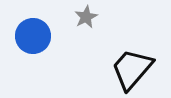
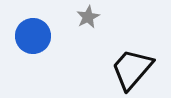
gray star: moved 2 px right
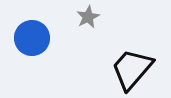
blue circle: moved 1 px left, 2 px down
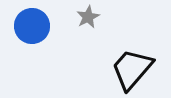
blue circle: moved 12 px up
